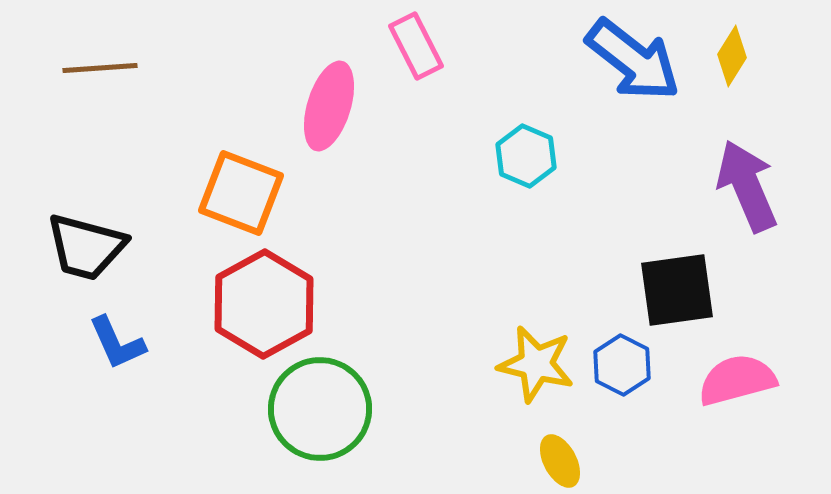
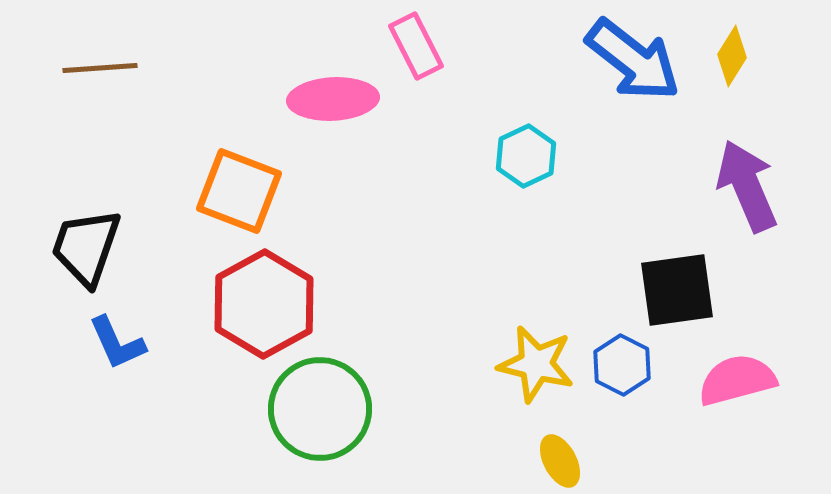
pink ellipse: moved 4 px right, 7 px up; rotated 70 degrees clockwise
cyan hexagon: rotated 12 degrees clockwise
orange square: moved 2 px left, 2 px up
black trapezoid: rotated 94 degrees clockwise
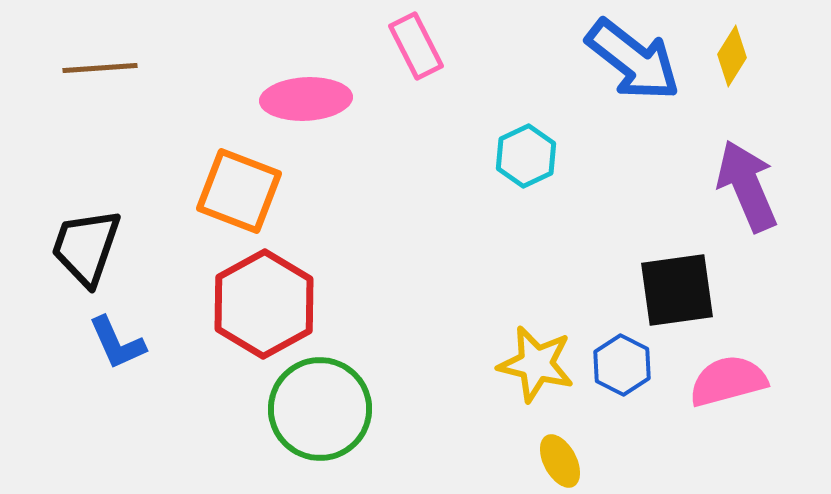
pink ellipse: moved 27 px left
pink semicircle: moved 9 px left, 1 px down
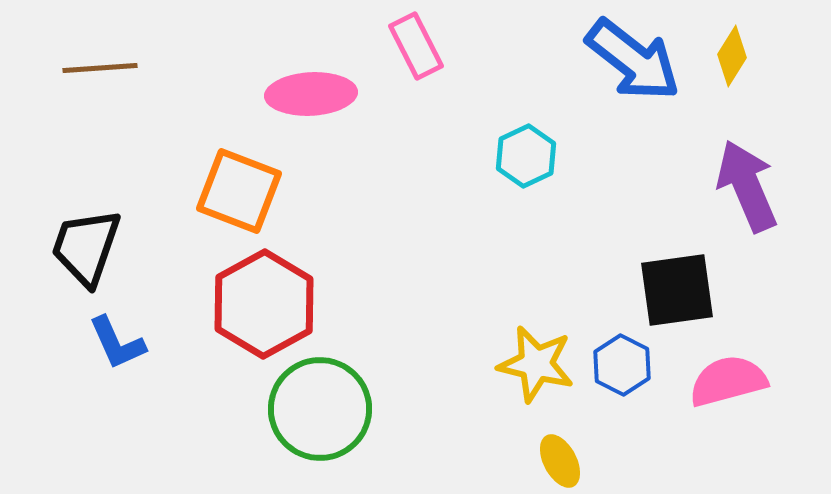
pink ellipse: moved 5 px right, 5 px up
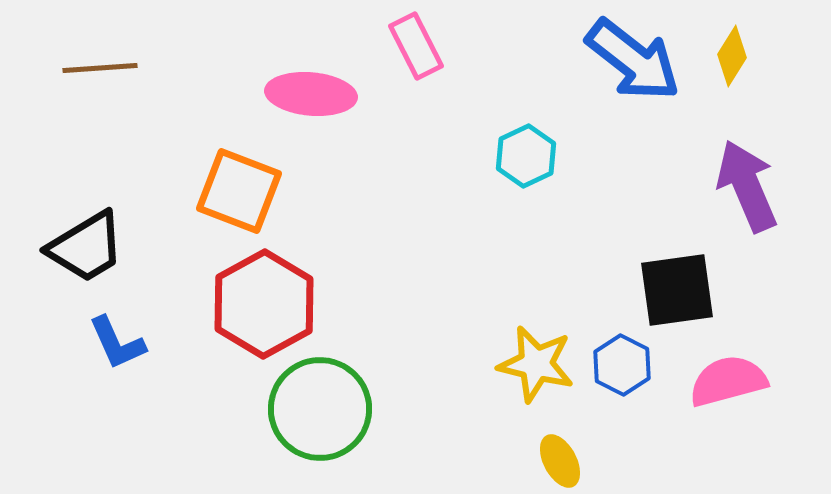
pink ellipse: rotated 8 degrees clockwise
black trapezoid: rotated 140 degrees counterclockwise
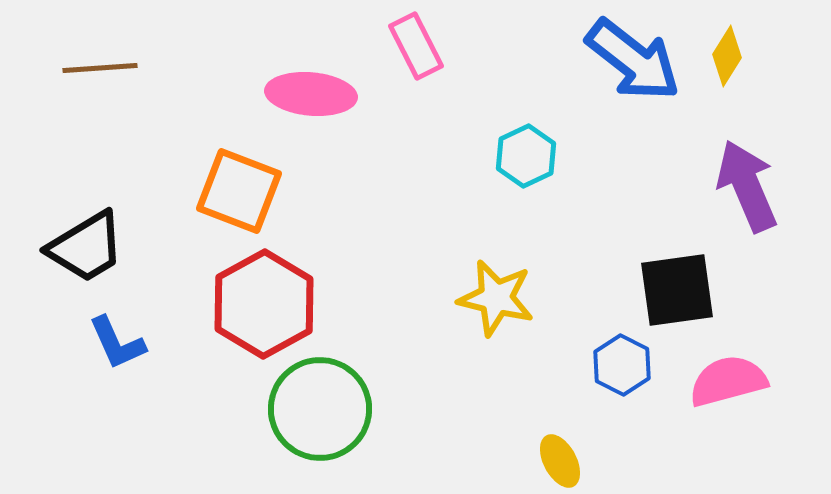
yellow diamond: moved 5 px left
yellow star: moved 40 px left, 66 px up
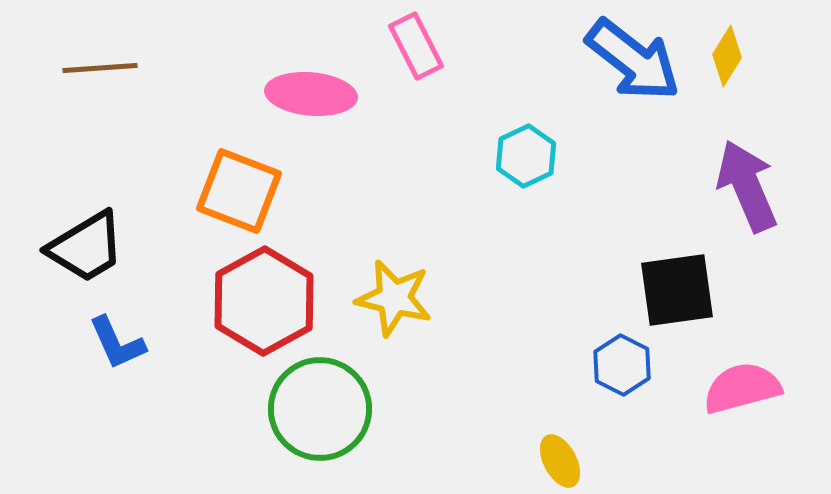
yellow star: moved 102 px left
red hexagon: moved 3 px up
pink semicircle: moved 14 px right, 7 px down
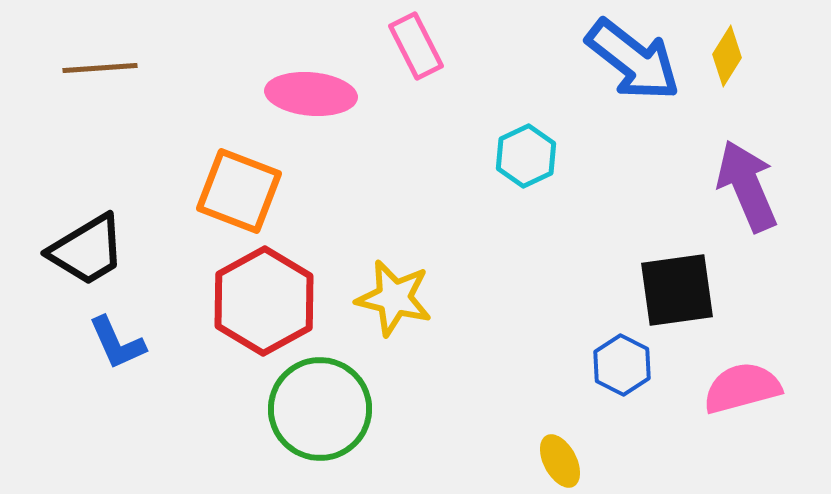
black trapezoid: moved 1 px right, 3 px down
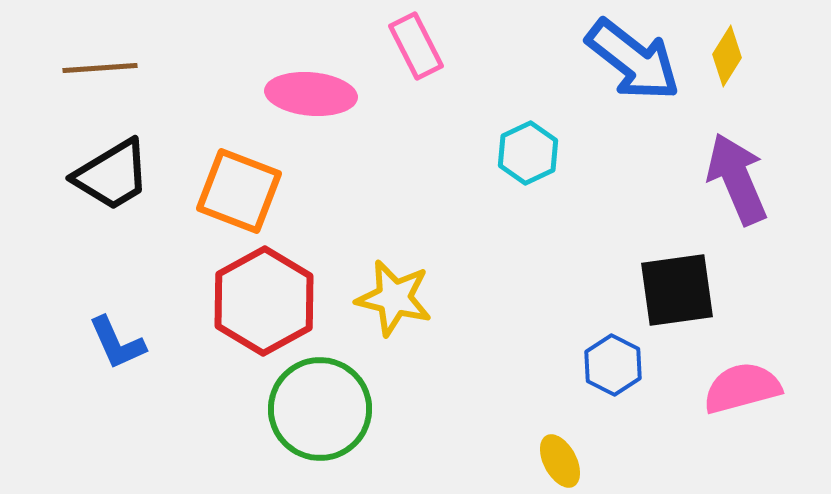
cyan hexagon: moved 2 px right, 3 px up
purple arrow: moved 10 px left, 7 px up
black trapezoid: moved 25 px right, 75 px up
blue hexagon: moved 9 px left
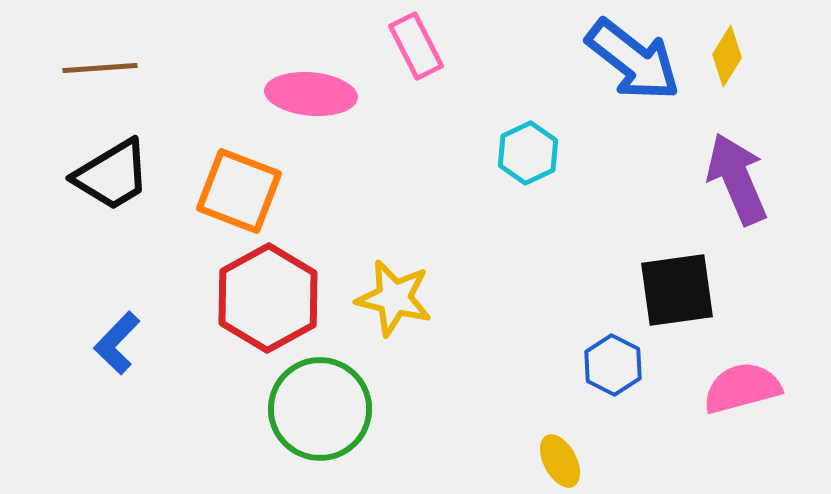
red hexagon: moved 4 px right, 3 px up
blue L-shape: rotated 68 degrees clockwise
